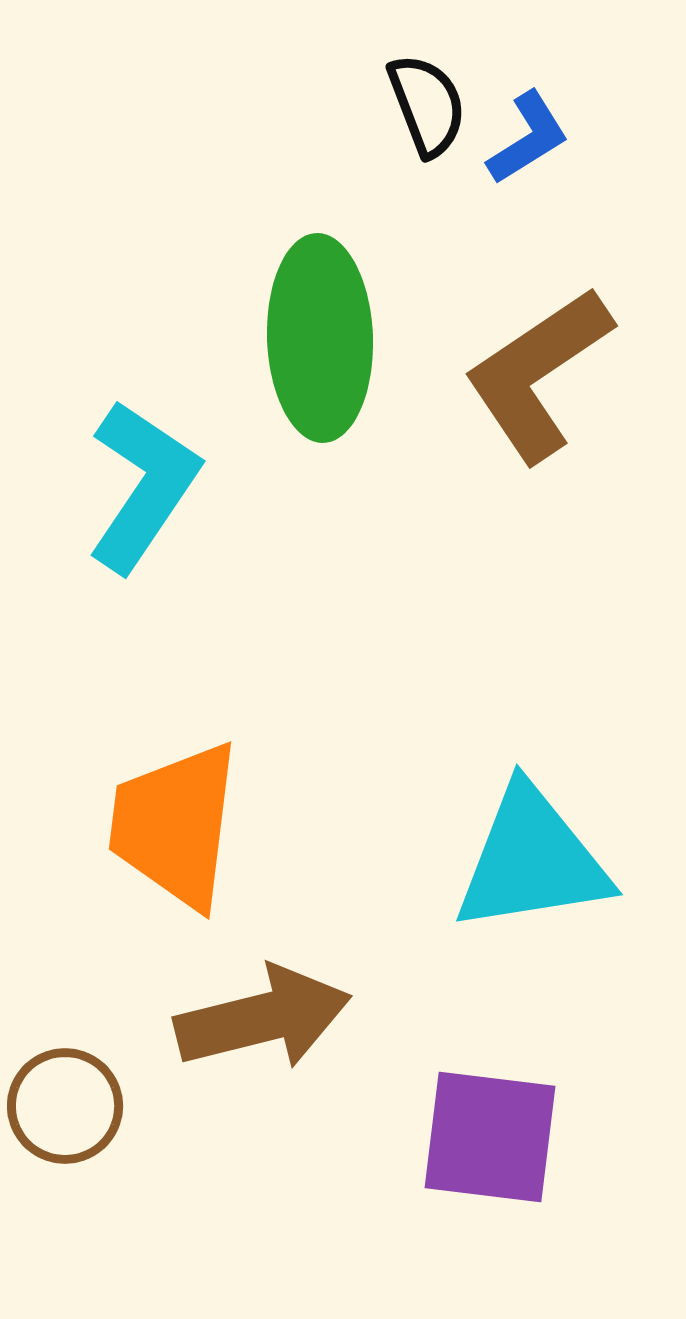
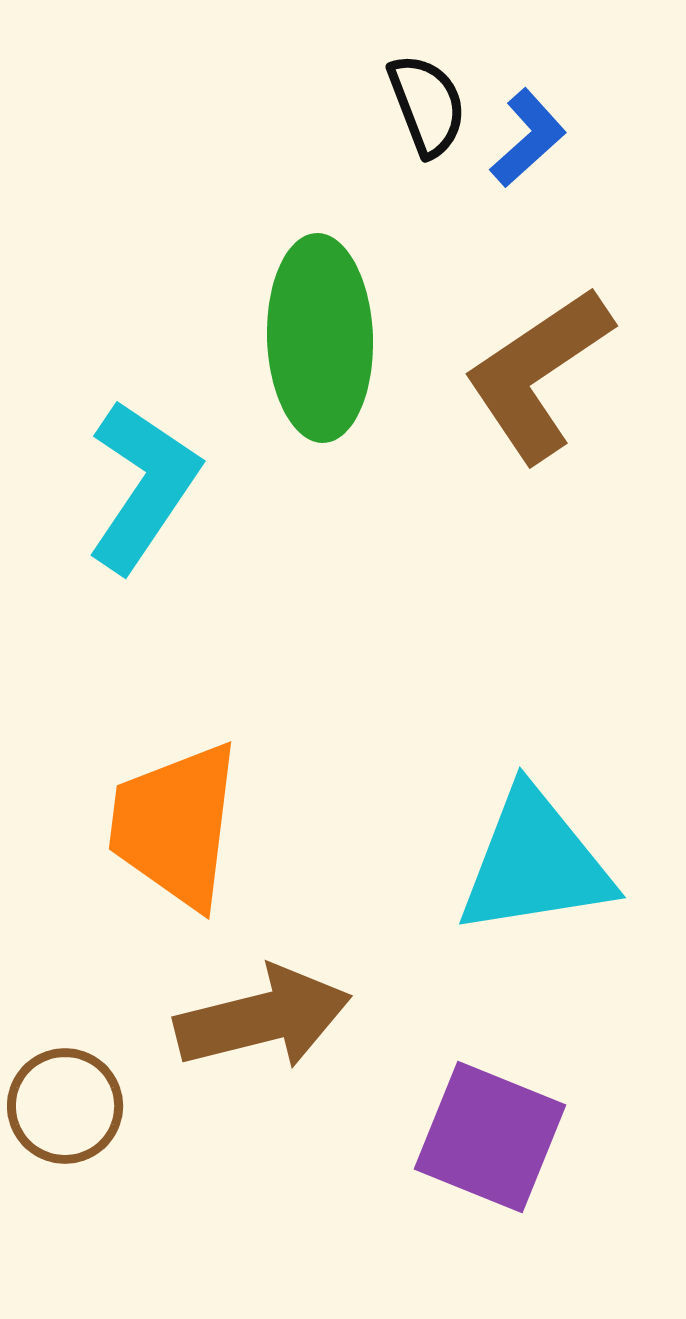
blue L-shape: rotated 10 degrees counterclockwise
cyan triangle: moved 3 px right, 3 px down
purple square: rotated 15 degrees clockwise
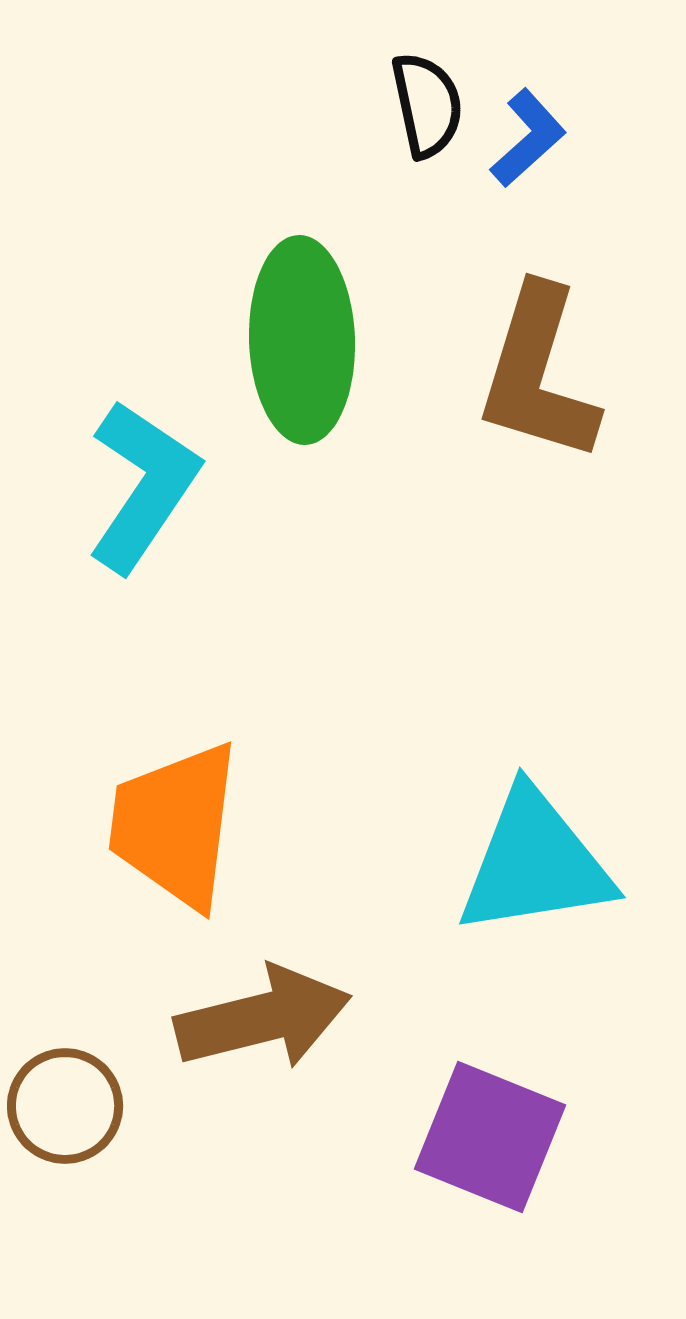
black semicircle: rotated 9 degrees clockwise
green ellipse: moved 18 px left, 2 px down
brown L-shape: rotated 39 degrees counterclockwise
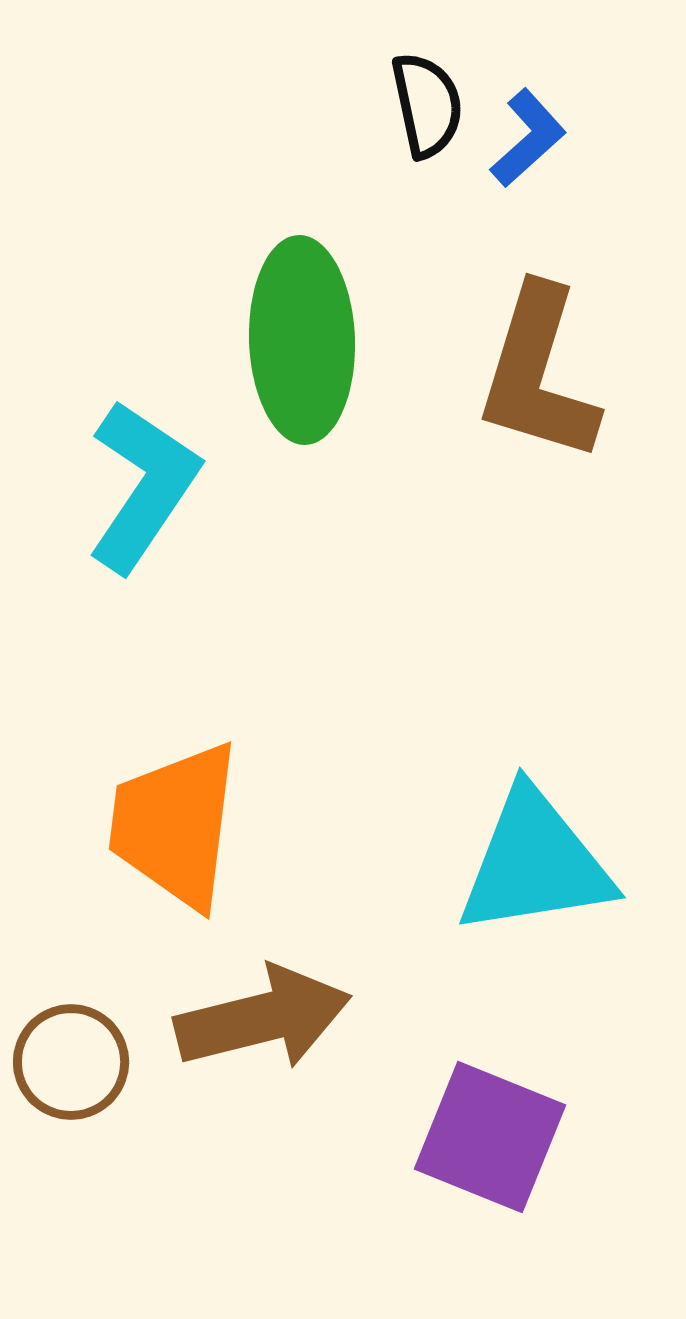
brown circle: moved 6 px right, 44 px up
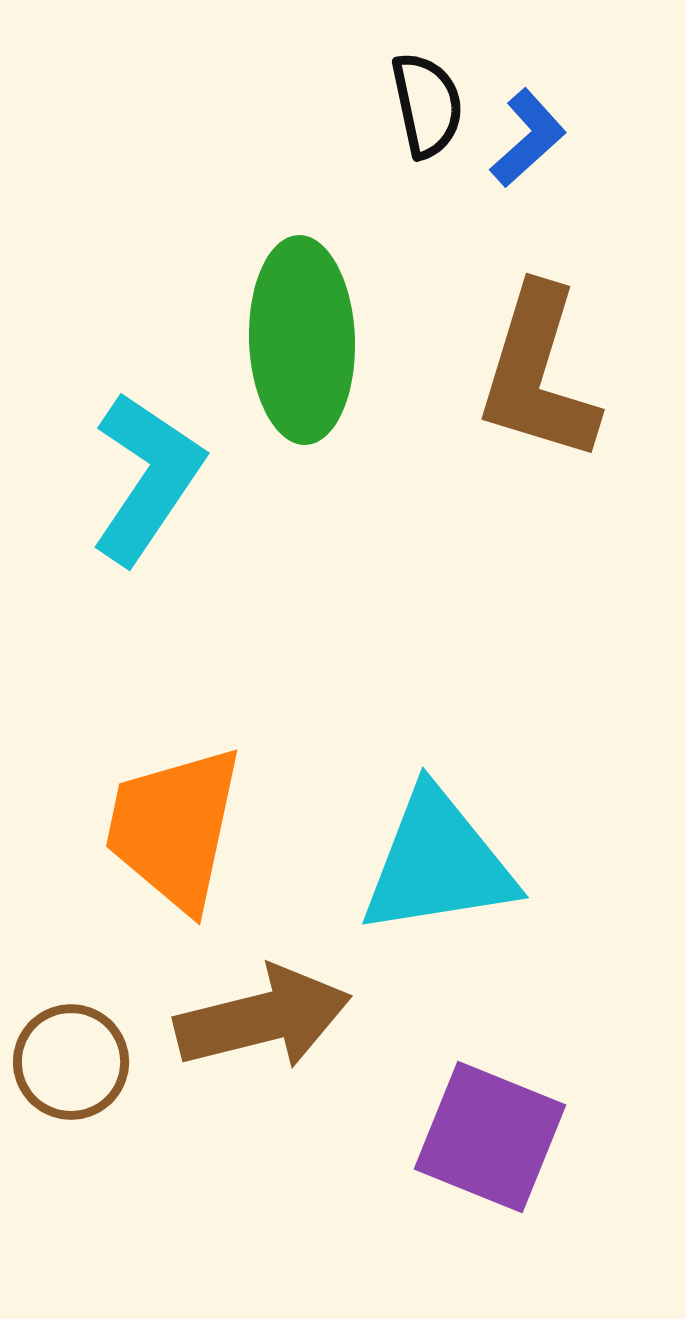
cyan L-shape: moved 4 px right, 8 px up
orange trapezoid: moved 1 px left, 3 px down; rotated 5 degrees clockwise
cyan triangle: moved 97 px left
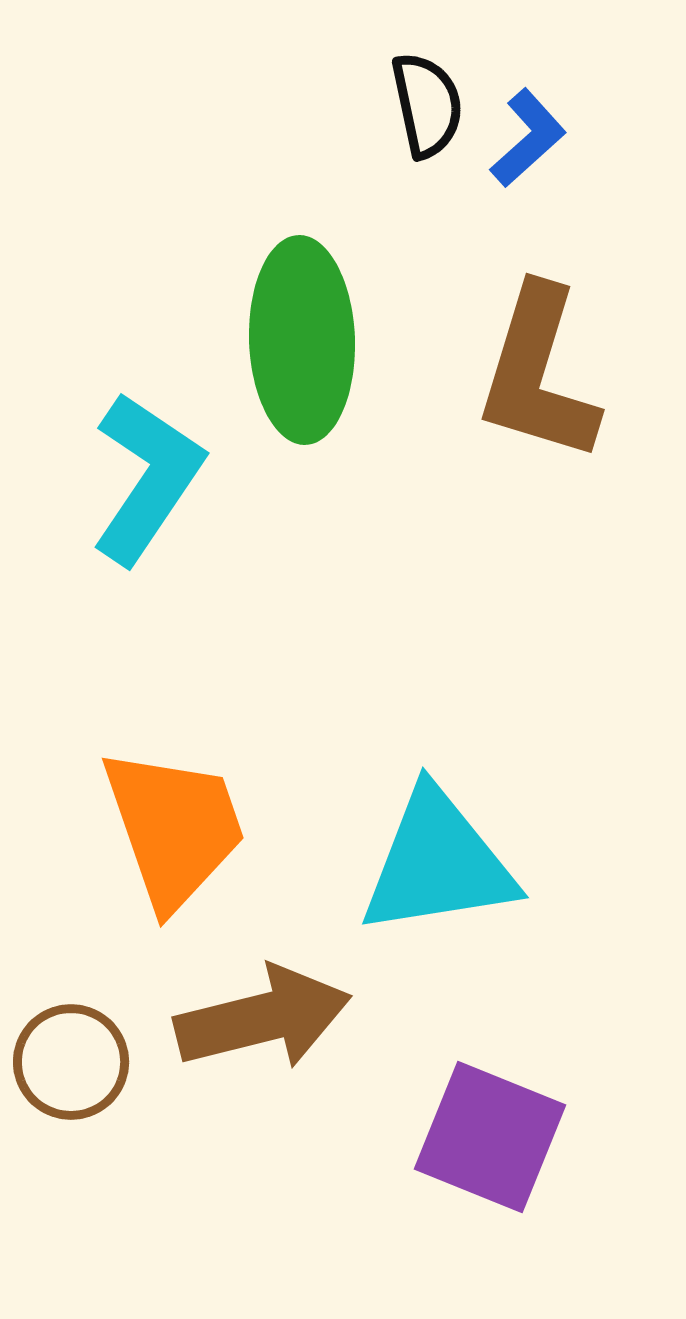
orange trapezoid: rotated 149 degrees clockwise
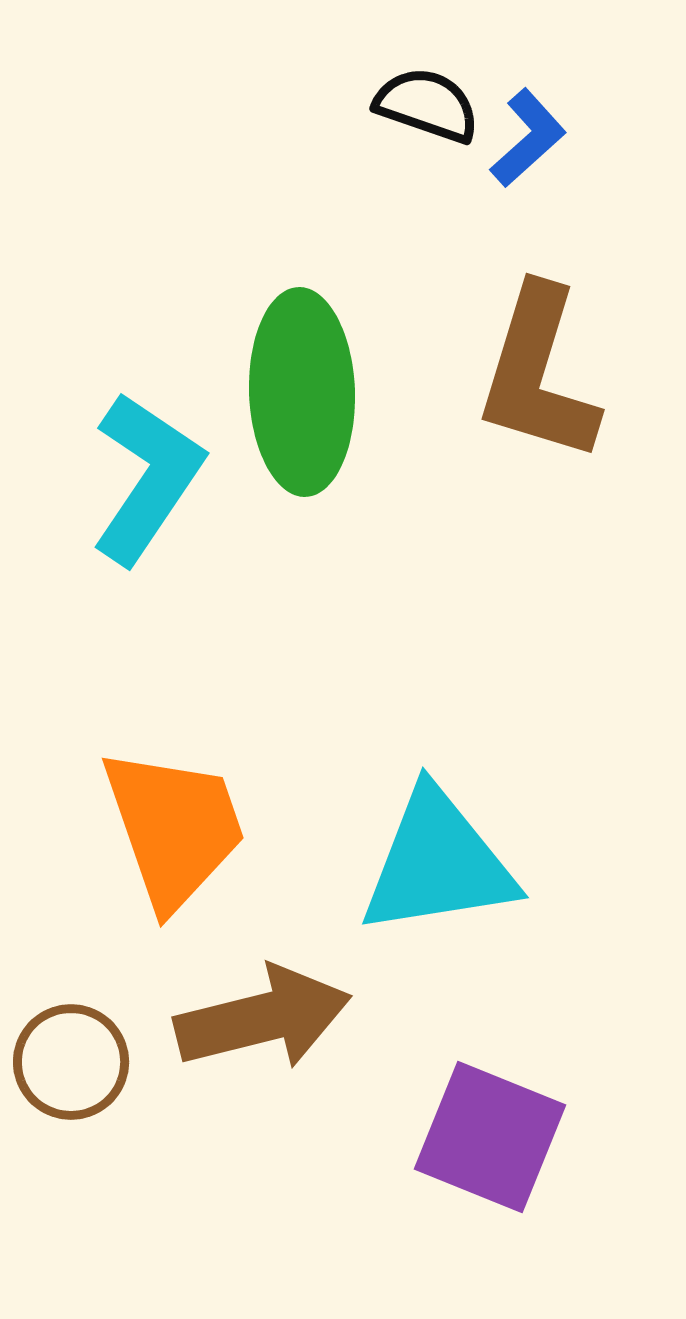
black semicircle: rotated 59 degrees counterclockwise
green ellipse: moved 52 px down
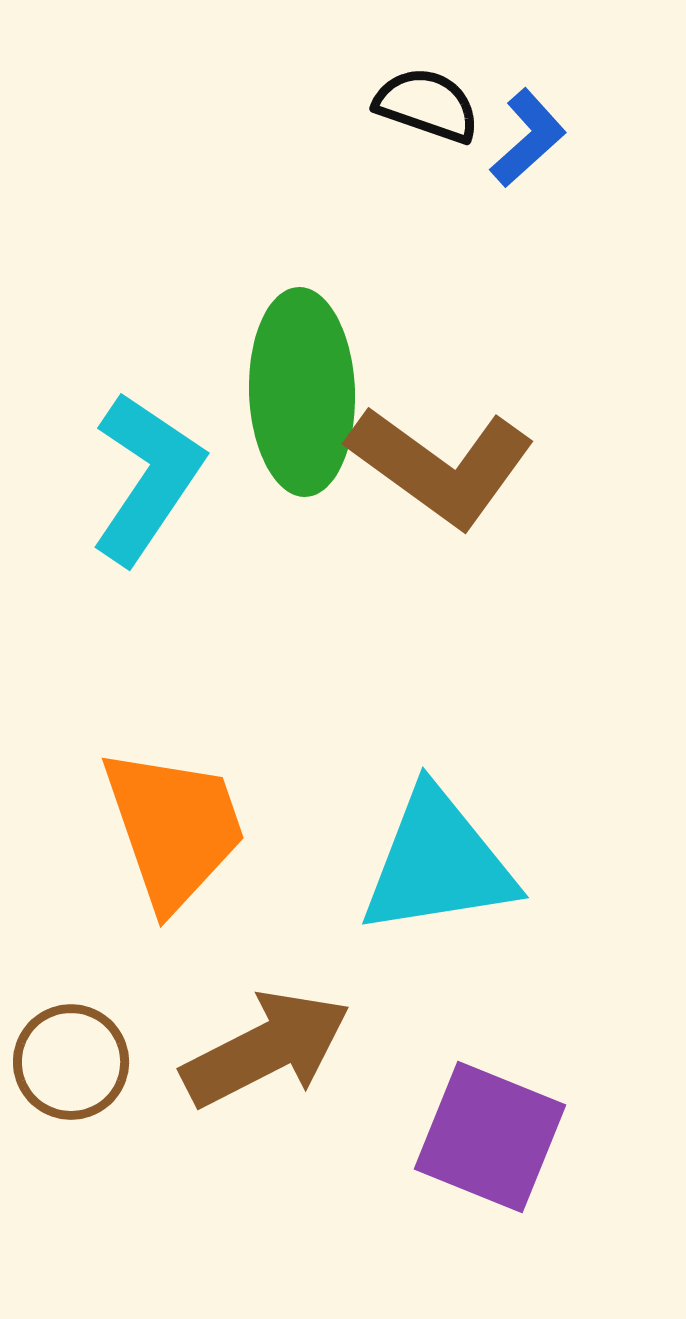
brown L-shape: moved 97 px left, 92 px down; rotated 71 degrees counterclockwise
brown arrow: moved 3 px right, 31 px down; rotated 13 degrees counterclockwise
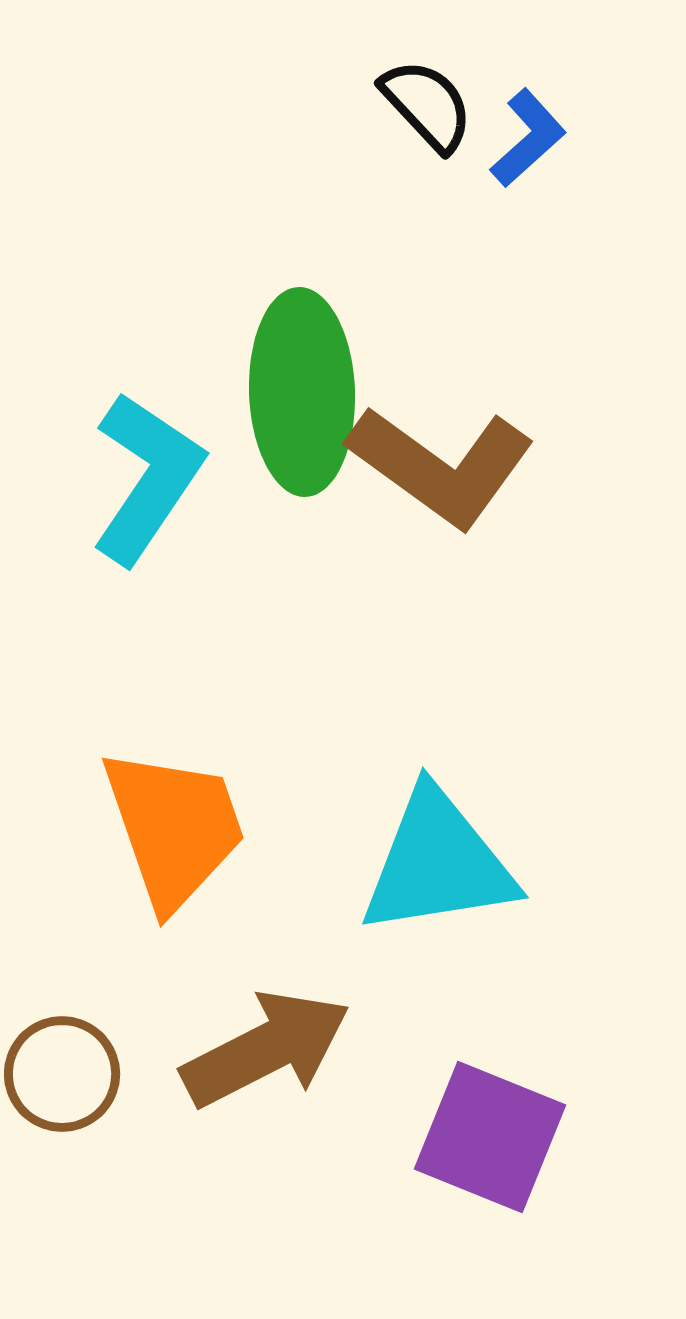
black semicircle: rotated 28 degrees clockwise
brown circle: moved 9 px left, 12 px down
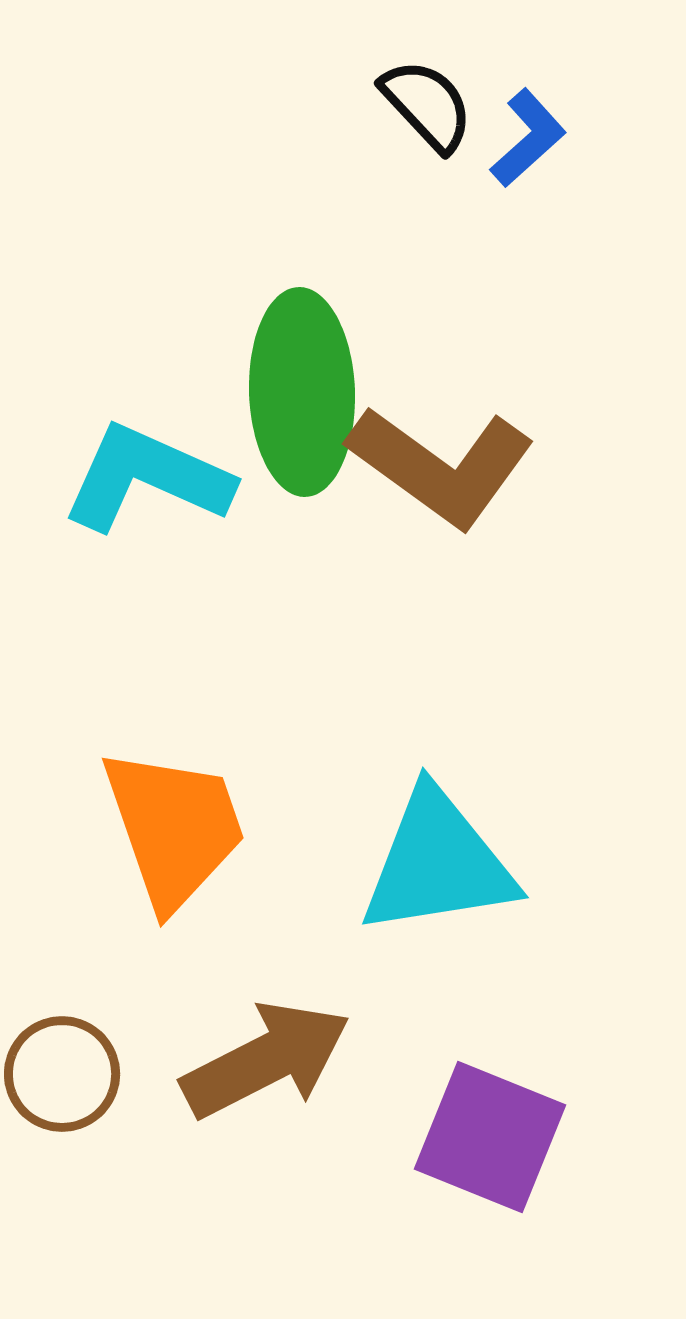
cyan L-shape: rotated 100 degrees counterclockwise
brown arrow: moved 11 px down
